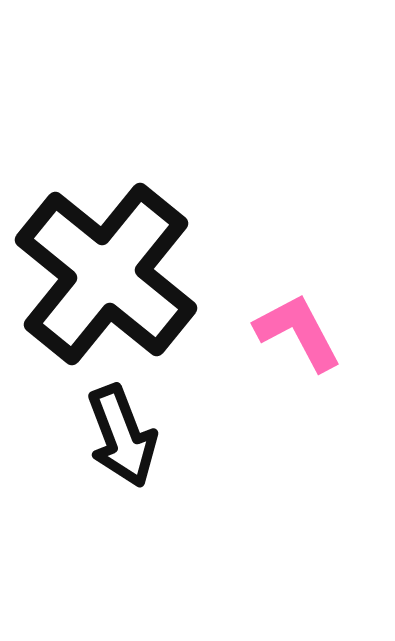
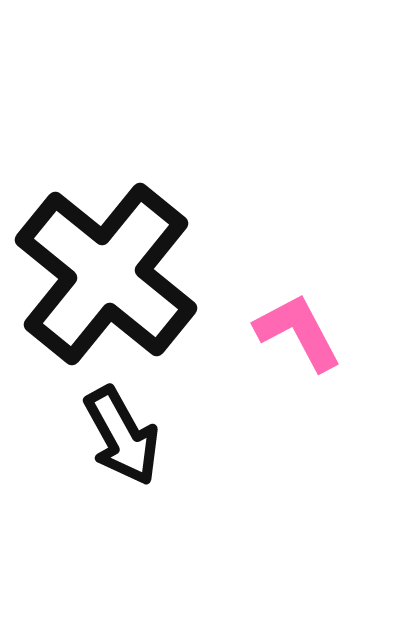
black arrow: rotated 8 degrees counterclockwise
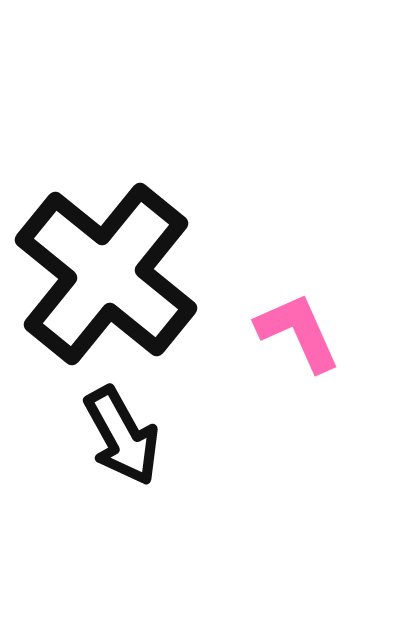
pink L-shape: rotated 4 degrees clockwise
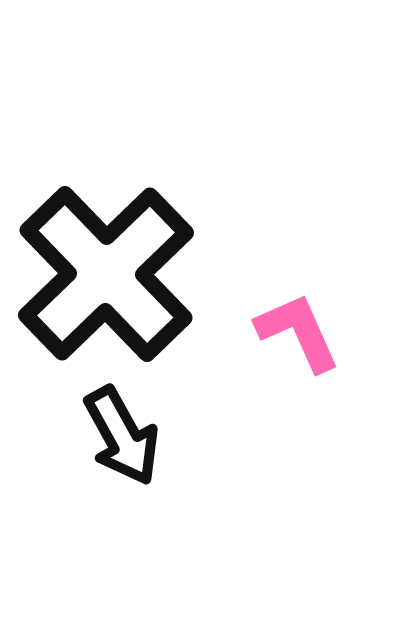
black cross: rotated 7 degrees clockwise
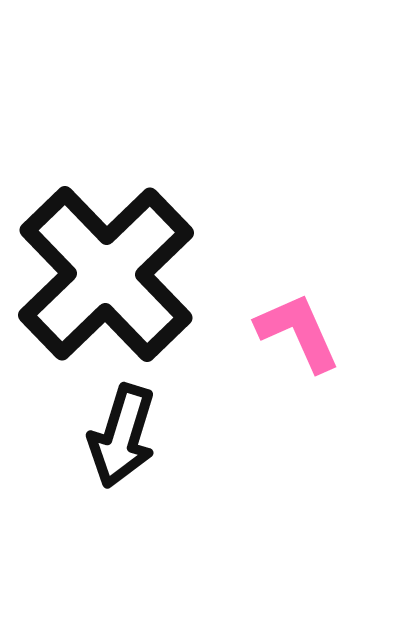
black arrow: rotated 46 degrees clockwise
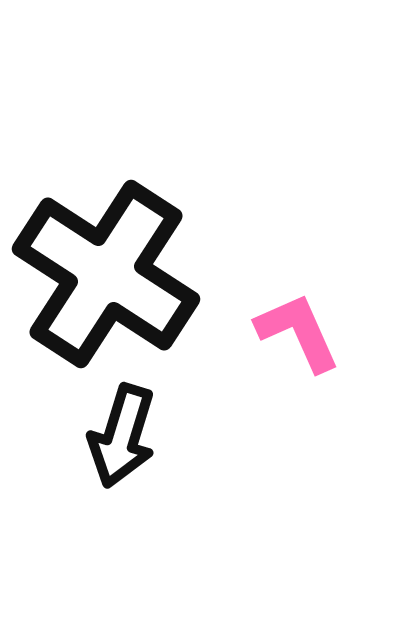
black cross: rotated 13 degrees counterclockwise
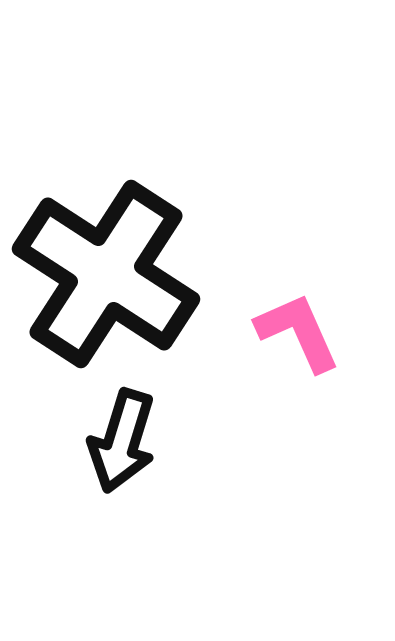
black arrow: moved 5 px down
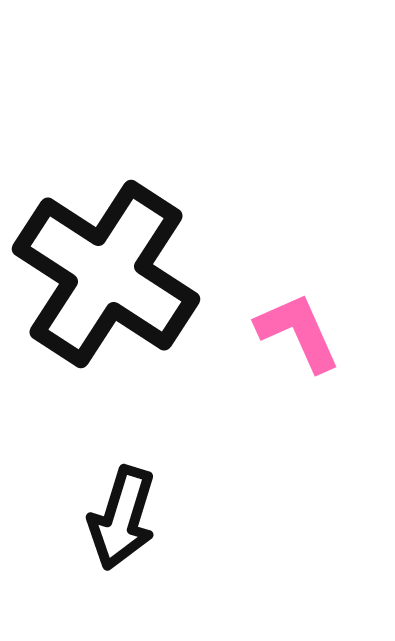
black arrow: moved 77 px down
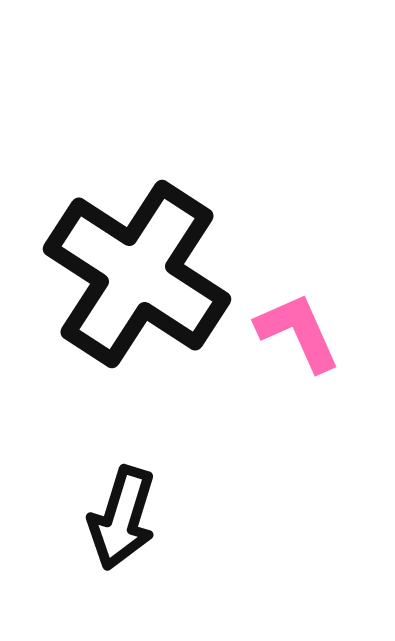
black cross: moved 31 px right
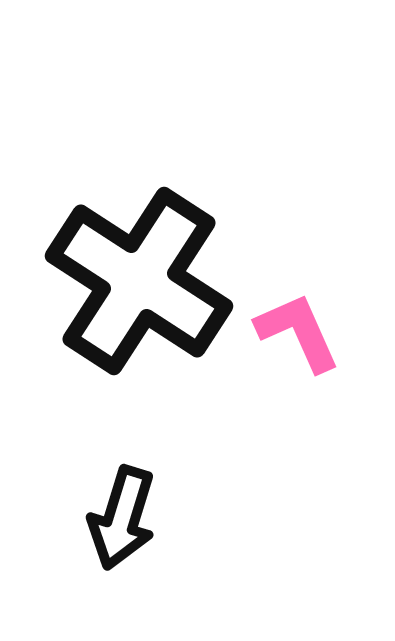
black cross: moved 2 px right, 7 px down
